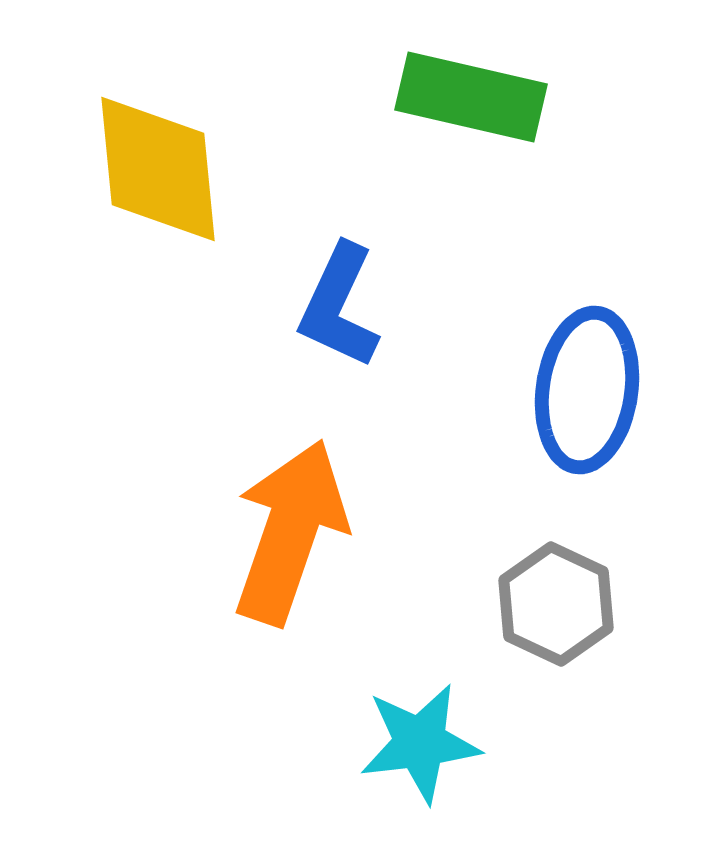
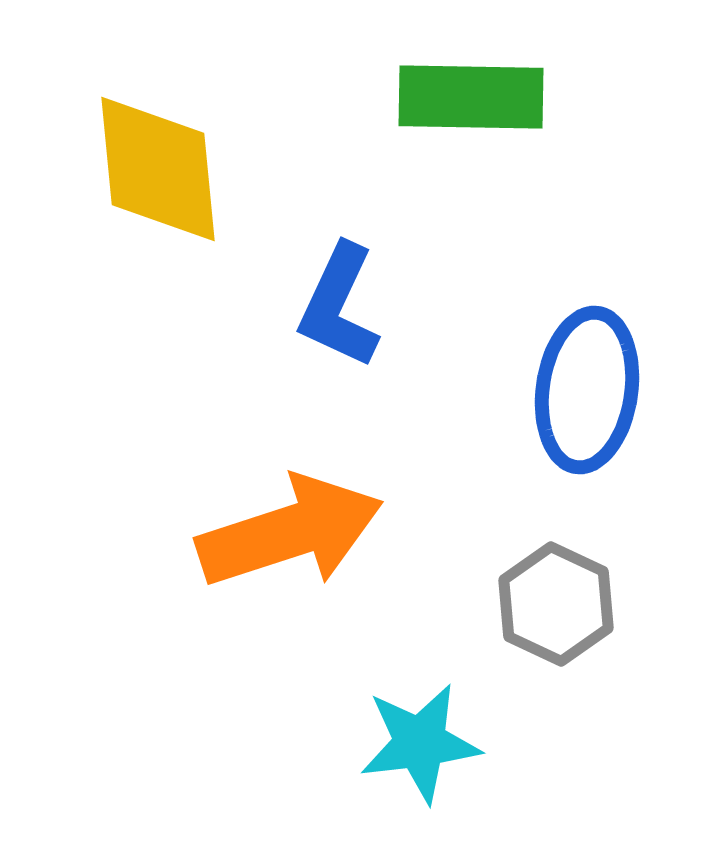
green rectangle: rotated 12 degrees counterclockwise
orange arrow: rotated 53 degrees clockwise
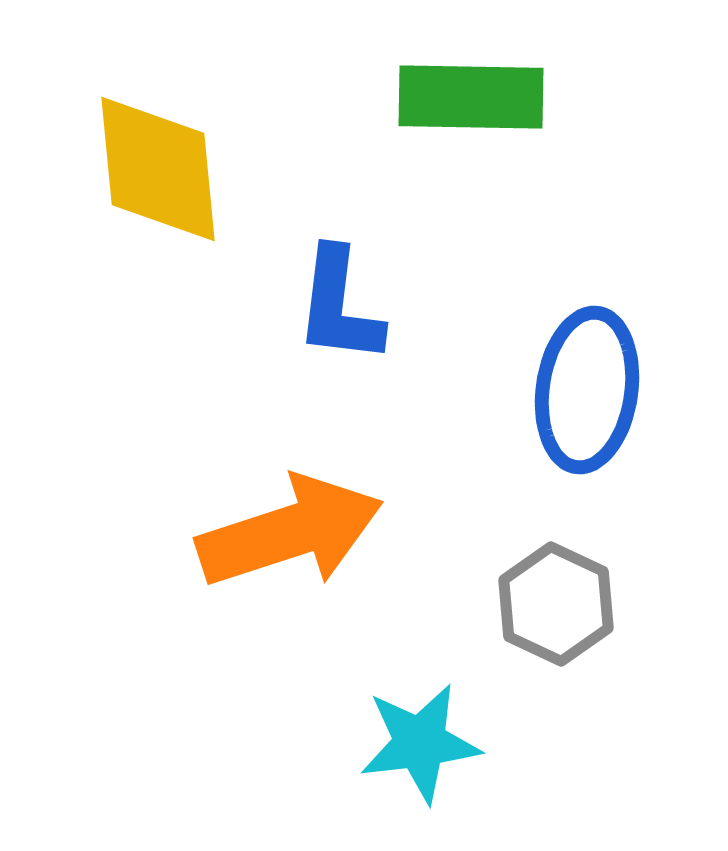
blue L-shape: rotated 18 degrees counterclockwise
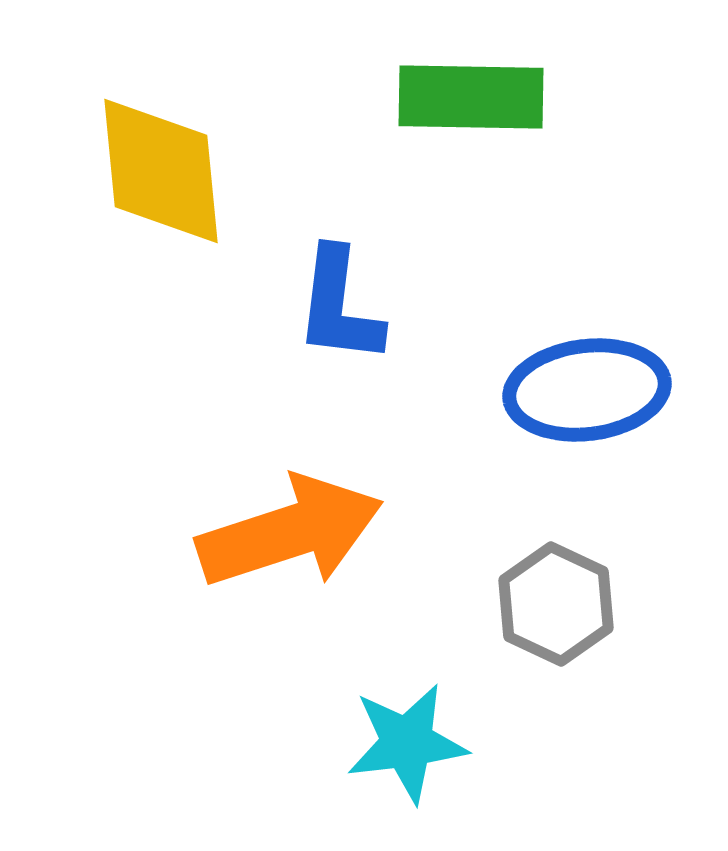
yellow diamond: moved 3 px right, 2 px down
blue ellipse: rotated 75 degrees clockwise
cyan star: moved 13 px left
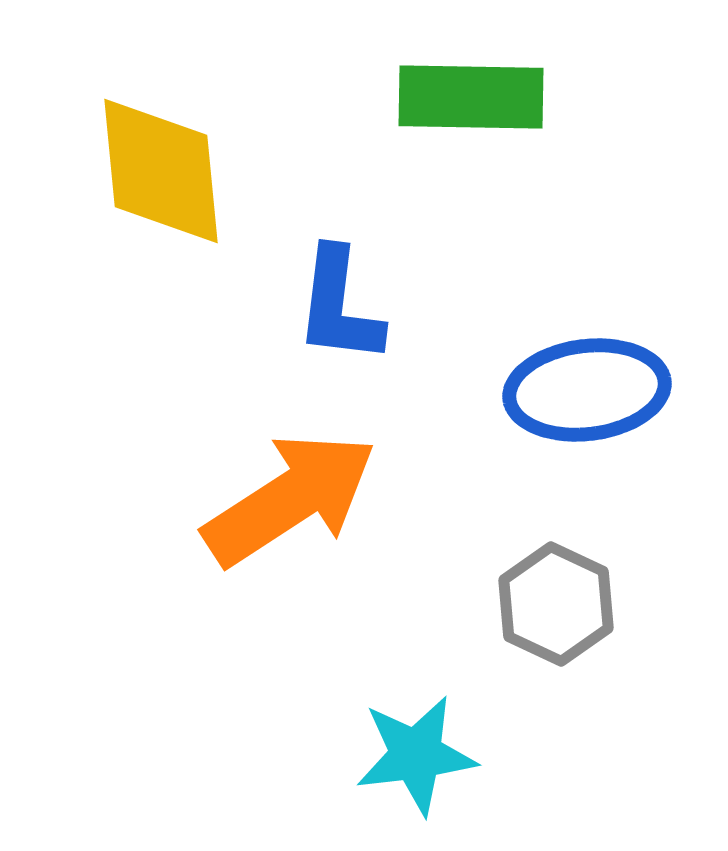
orange arrow: moved 33 px up; rotated 15 degrees counterclockwise
cyan star: moved 9 px right, 12 px down
